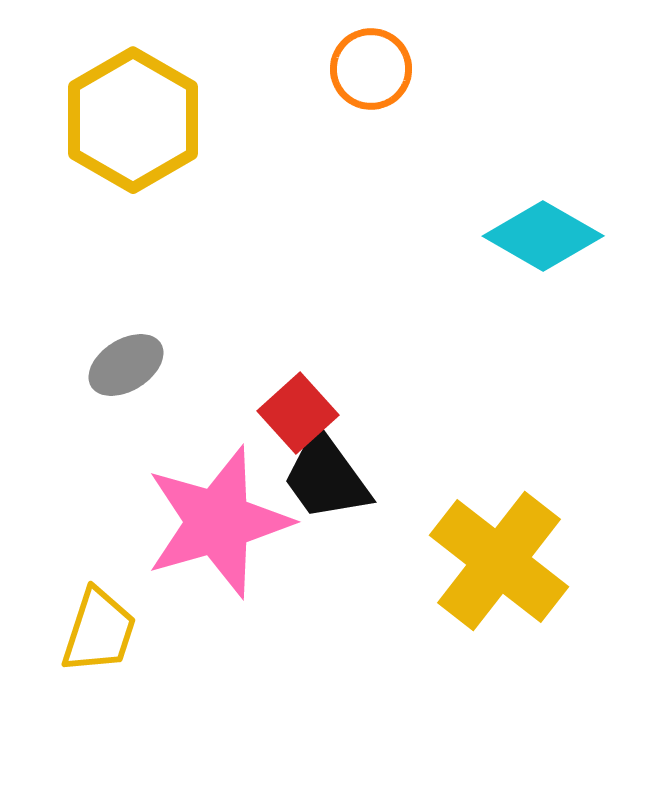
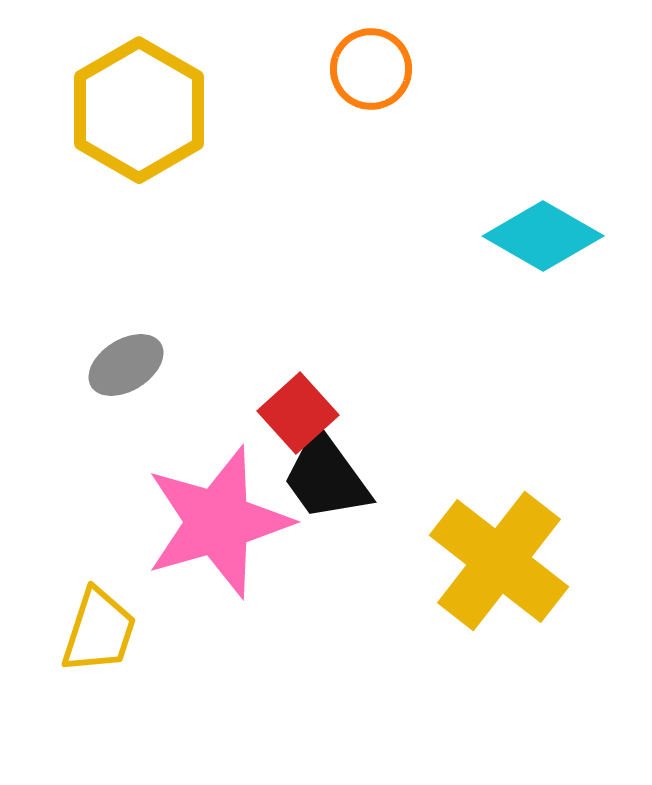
yellow hexagon: moved 6 px right, 10 px up
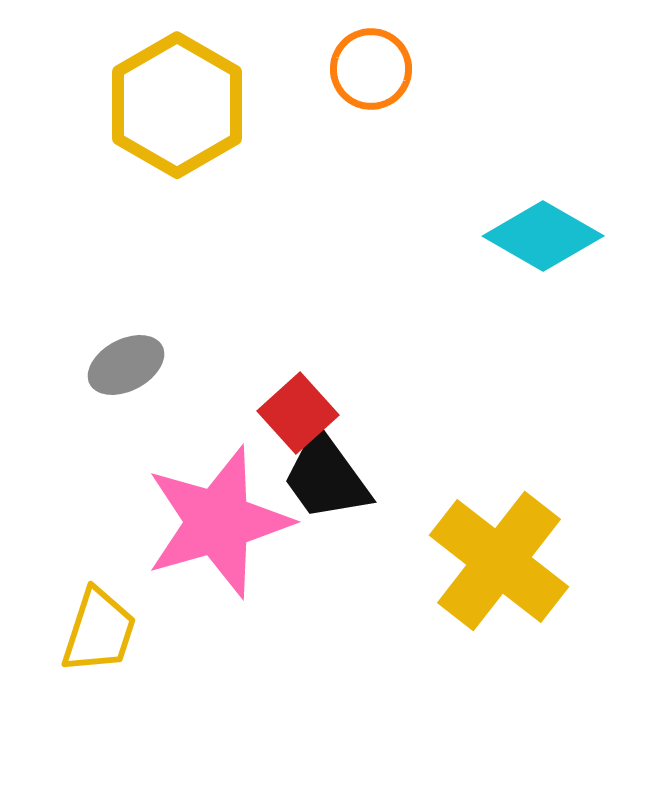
yellow hexagon: moved 38 px right, 5 px up
gray ellipse: rotated 4 degrees clockwise
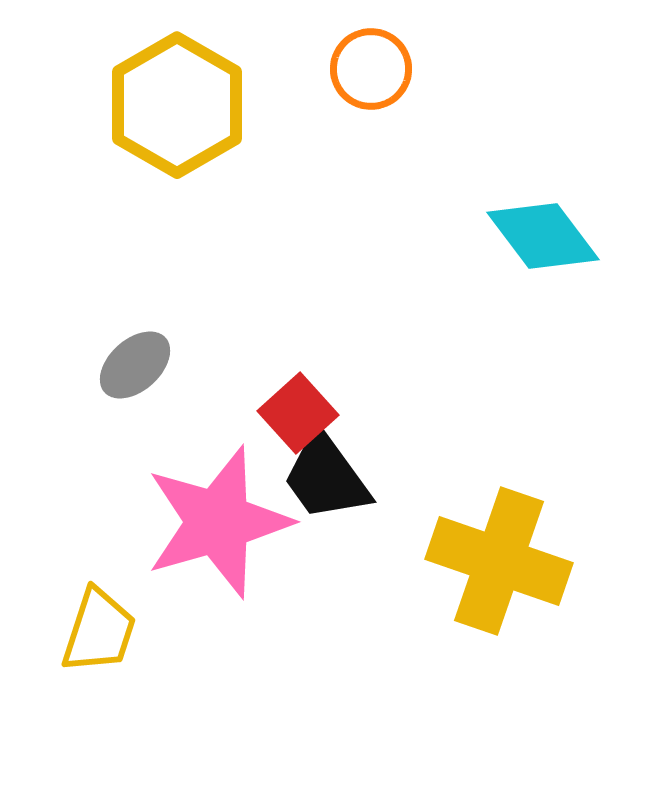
cyan diamond: rotated 23 degrees clockwise
gray ellipse: moved 9 px right; rotated 14 degrees counterclockwise
yellow cross: rotated 19 degrees counterclockwise
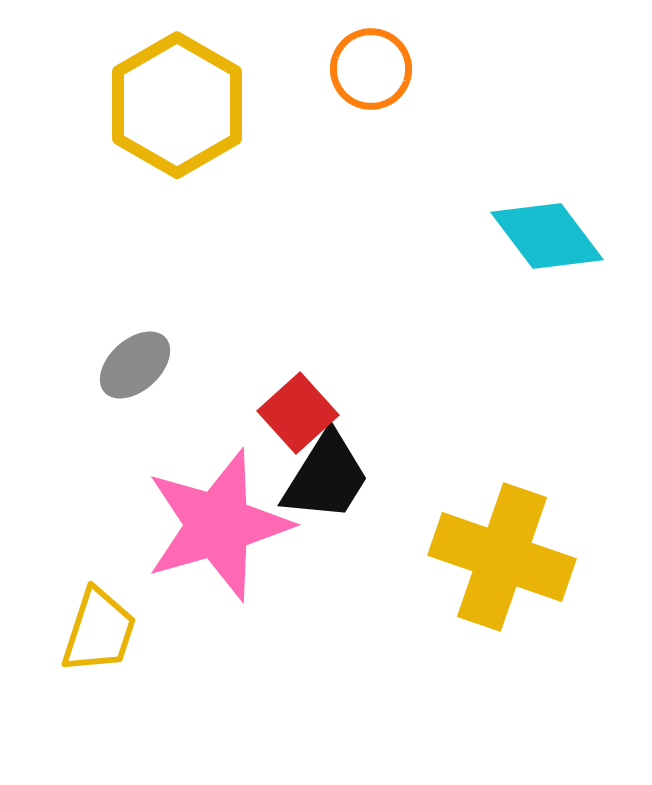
cyan diamond: moved 4 px right
black trapezoid: rotated 112 degrees counterclockwise
pink star: moved 3 px down
yellow cross: moved 3 px right, 4 px up
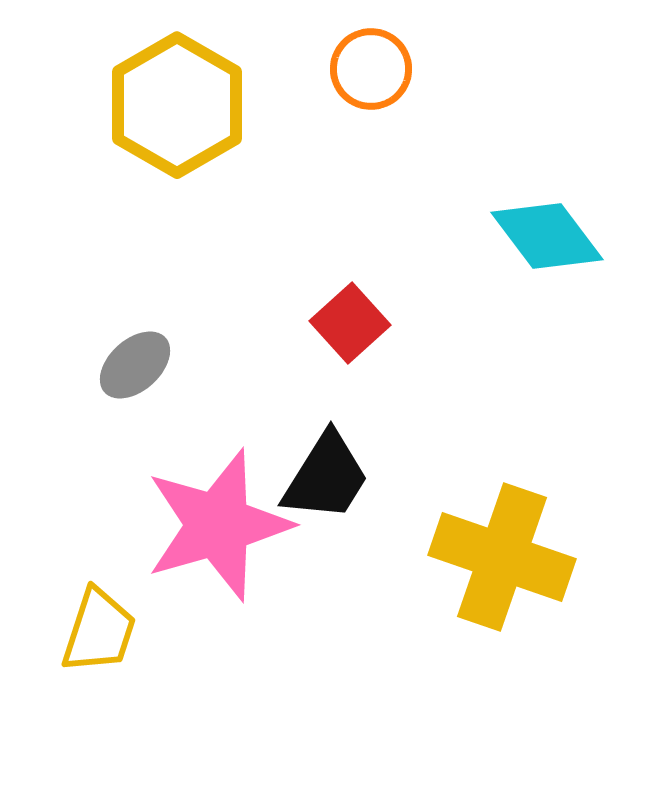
red square: moved 52 px right, 90 px up
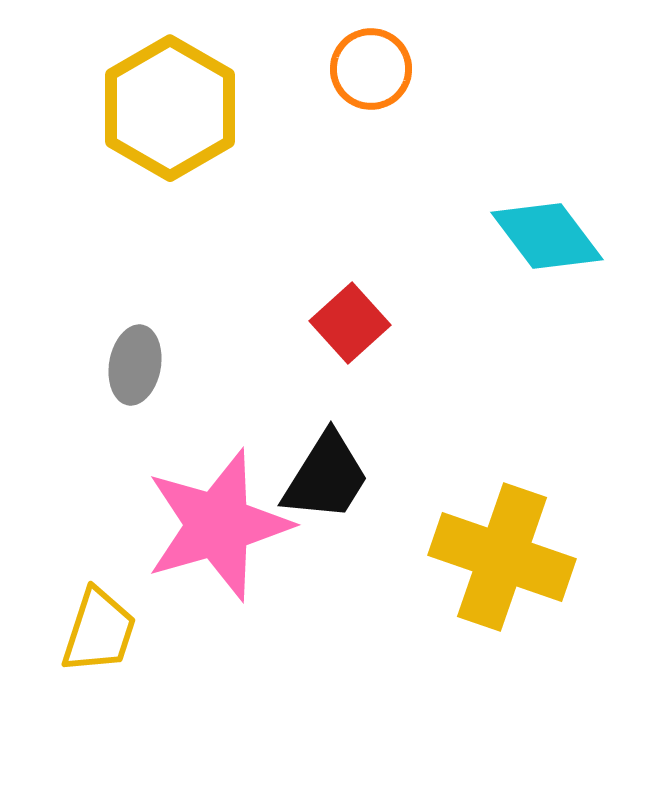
yellow hexagon: moved 7 px left, 3 px down
gray ellipse: rotated 38 degrees counterclockwise
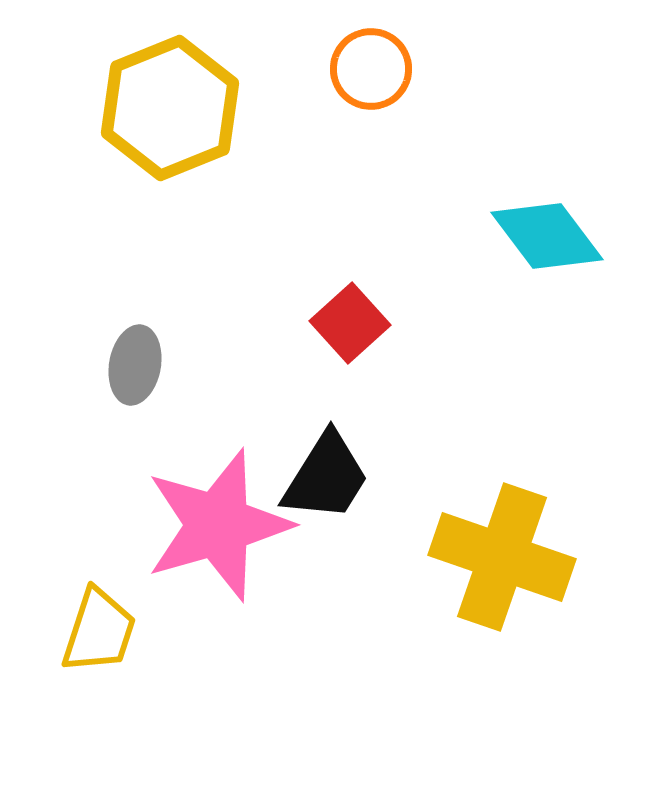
yellow hexagon: rotated 8 degrees clockwise
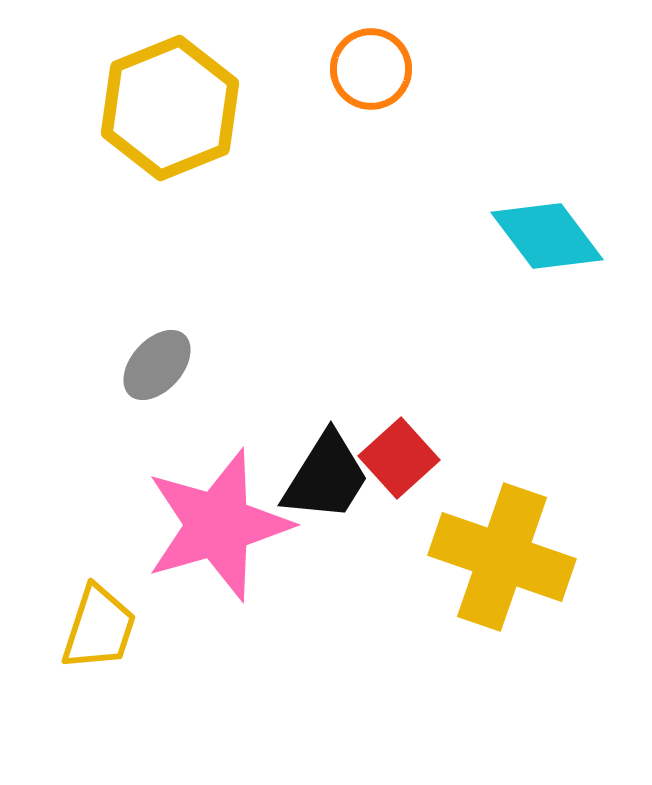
red square: moved 49 px right, 135 px down
gray ellipse: moved 22 px right; rotated 32 degrees clockwise
yellow trapezoid: moved 3 px up
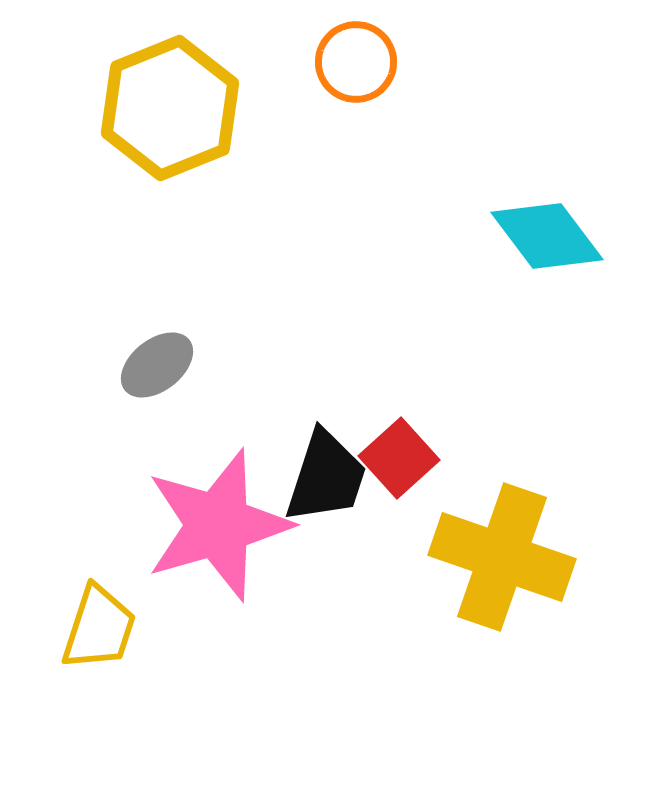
orange circle: moved 15 px left, 7 px up
gray ellipse: rotated 10 degrees clockwise
black trapezoid: rotated 14 degrees counterclockwise
